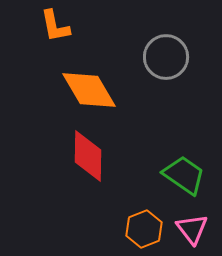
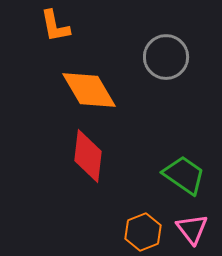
red diamond: rotated 6 degrees clockwise
orange hexagon: moved 1 px left, 3 px down
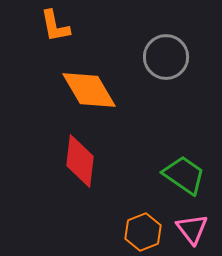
red diamond: moved 8 px left, 5 px down
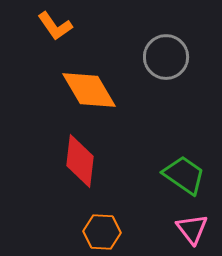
orange L-shape: rotated 24 degrees counterclockwise
orange hexagon: moved 41 px left; rotated 24 degrees clockwise
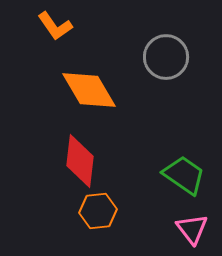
orange hexagon: moved 4 px left, 21 px up; rotated 9 degrees counterclockwise
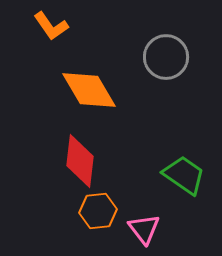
orange L-shape: moved 4 px left
pink triangle: moved 48 px left
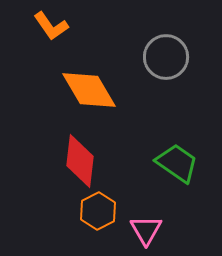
green trapezoid: moved 7 px left, 12 px up
orange hexagon: rotated 21 degrees counterclockwise
pink triangle: moved 2 px right, 1 px down; rotated 8 degrees clockwise
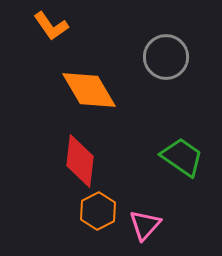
green trapezoid: moved 5 px right, 6 px up
pink triangle: moved 1 px left, 5 px up; rotated 12 degrees clockwise
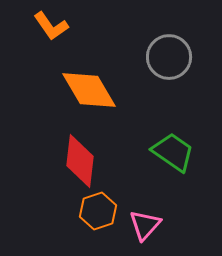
gray circle: moved 3 px right
green trapezoid: moved 9 px left, 5 px up
orange hexagon: rotated 9 degrees clockwise
